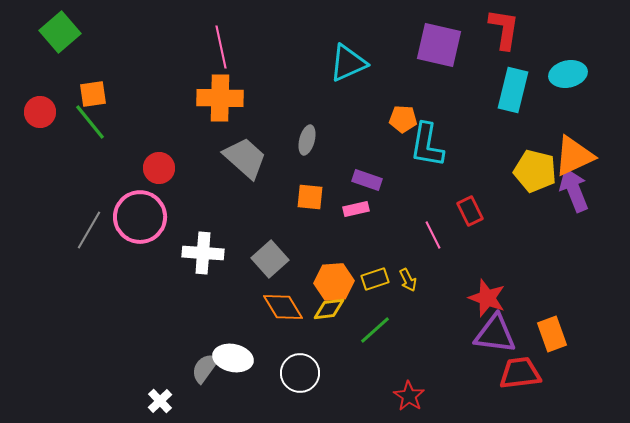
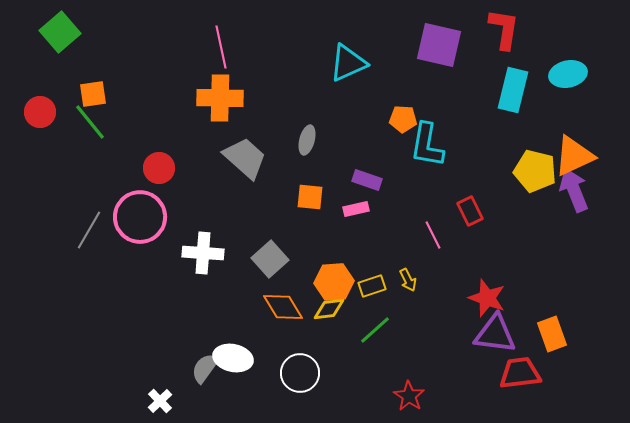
yellow rectangle at (375, 279): moved 3 px left, 7 px down
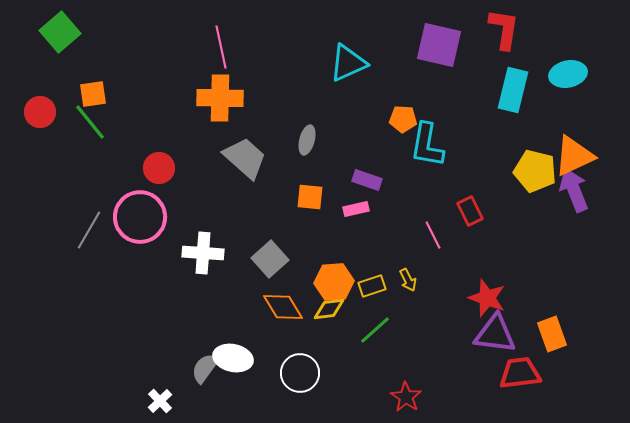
red star at (409, 396): moved 3 px left, 1 px down
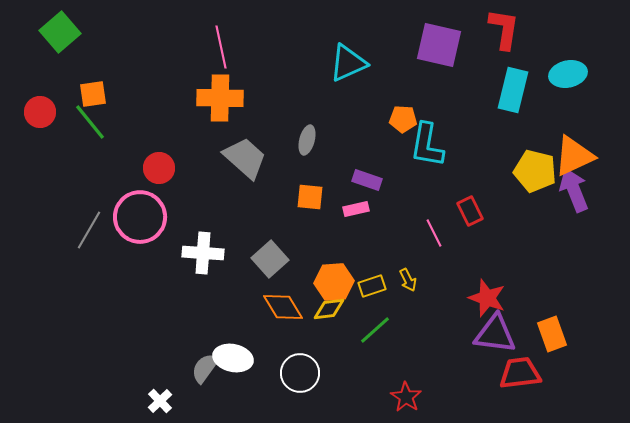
pink line at (433, 235): moved 1 px right, 2 px up
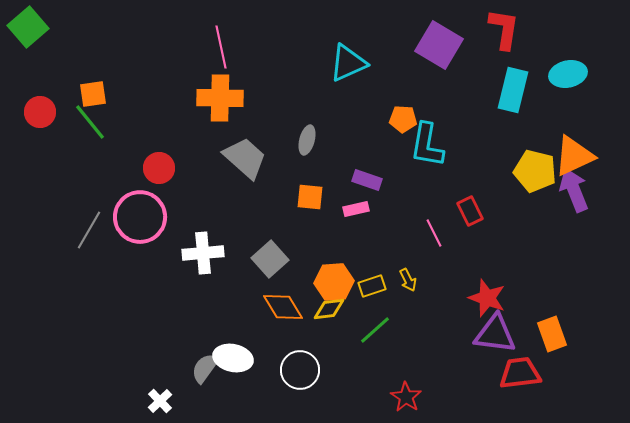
green square at (60, 32): moved 32 px left, 5 px up
purple square at (439, 45): rotated 18 degrees clockwise
white cross at (203, 253): rotated 9 degrees counterclockwise
white circle at (300, 373): moved 3 px up
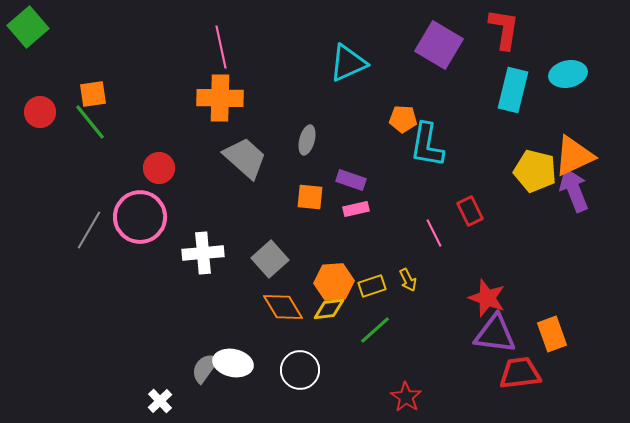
purple rectangle at (367, 180): moved 16 px left
white ellipse at (233, 358): moved 5 px down
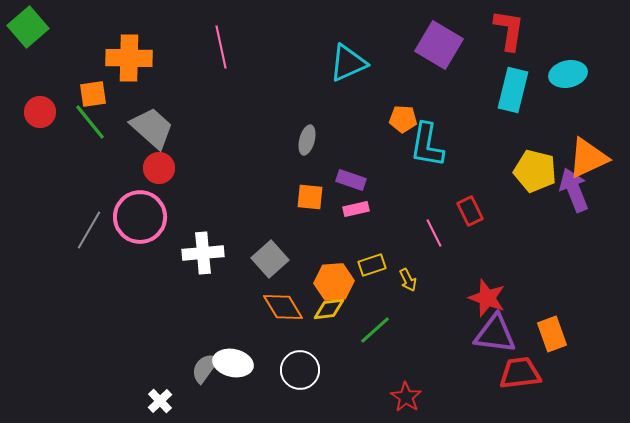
red L-shape at (504, 29): moved 5 px right, 1 px down
orange cross at (220, 98): moved 91 px left, 40 px up
orange triangle at (574, 156): moved 14 px right, 2 px down
gray trapezoid at (245, 158): moved 93 px left, 30 px up
yellow rectangle at (372, 286): moved 21 px up
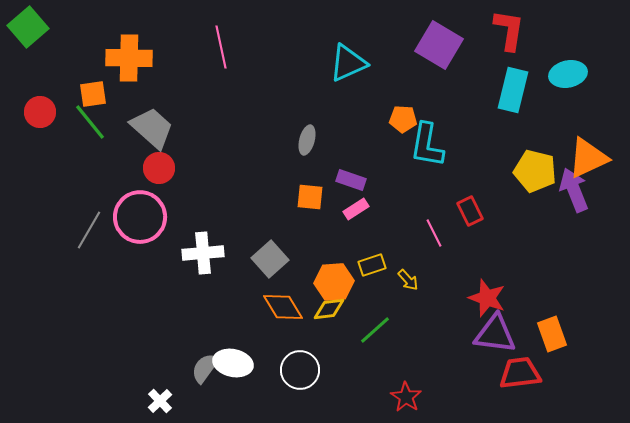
pink rectangle at (356, 209): rotated 20 degrees counterclockwise
yellow arrow at (408, 280): rotated 15 degrees counterclockwise
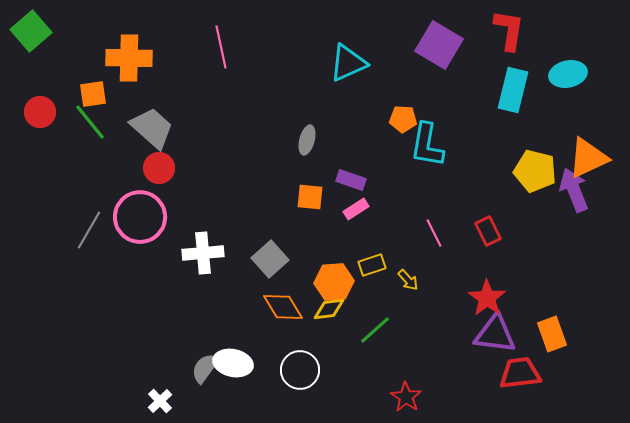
green square at (28, 27): moved 3 px right, 4 px down
red rectangle at (470, 211): moved 18 px right, 20 px down
red star at (487, 298): rotated 15 degrees clockwise
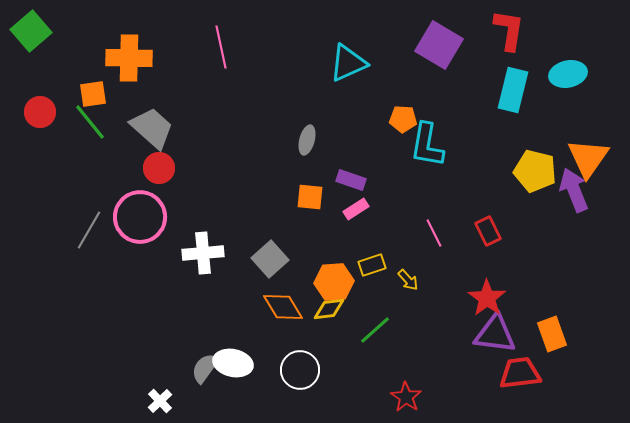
orange triangle at (588, 158): rotated 30 degrees counterclockwise
